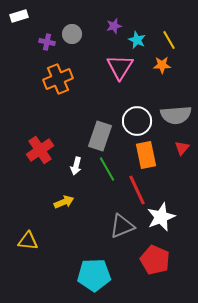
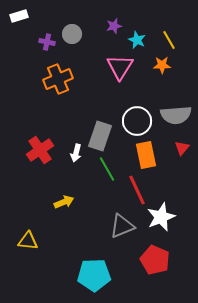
white arrow: moved 13 px up
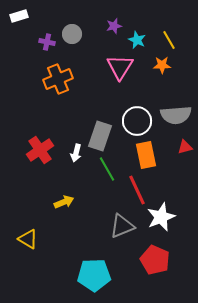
red triangle: moved 3 px right, 1 px up; rotated 35 degrees clockwise
yellow triangle: moved 2 px up; rotated 25 degrees clockwise
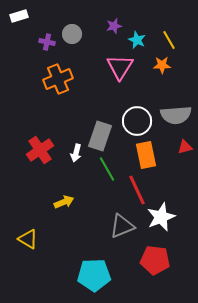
red pentagon: rotated 16 degrees counterclockwise
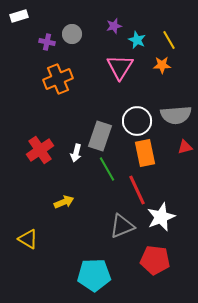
orange rectangle: moved 1 px left, 2 px up
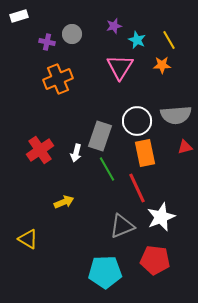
red line: moved 2 px up
cyan pentagon: moved 11 px right, 3 px up
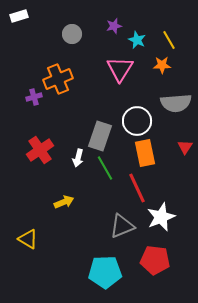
purple cross: moved 13 px left, 55 px down; rotated 28 degrees counterclockwise
pink triangle: moved 2 px down
gray semicircle: moved 12 px up
red triangle: rotated 42 degrees counterclockwise
white arrow: moved 2 px right, 5 px down
green line: moved 2 px left, 1 px up
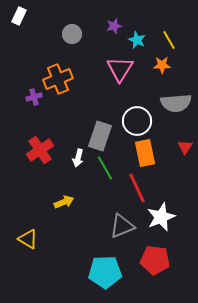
white rectangle: rotated 48 degrees counterclockwise
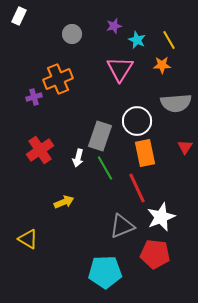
red pentagon: moved 6 px up
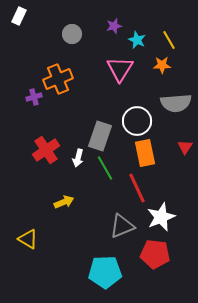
red cross: moved 6 px right
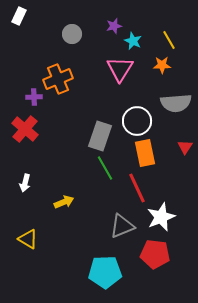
cyan star: moved 4 px left, 1 px down
purple cross: rotated 14 degrees clockwise
red cross: moved 21 px left, 21 px up; rotated 16 degrees counterclockwise
white arrow: moved 53 px left, 25 px down
